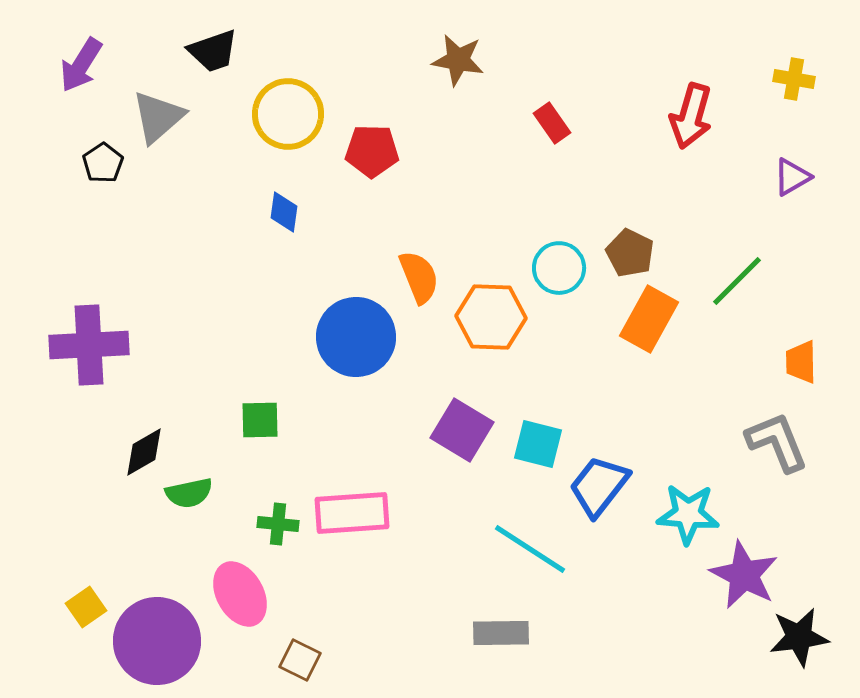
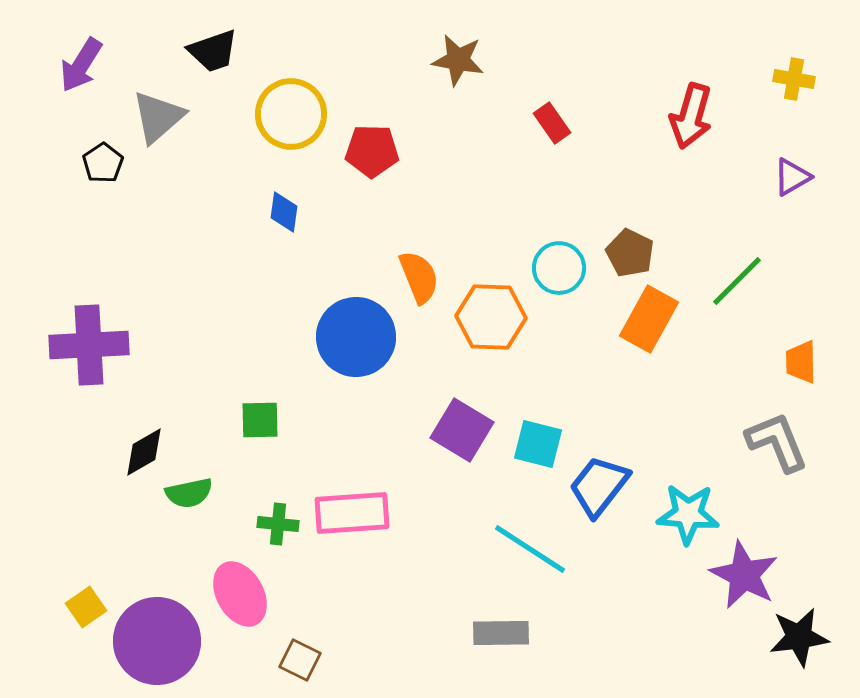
yellow circle: moved 3 px right
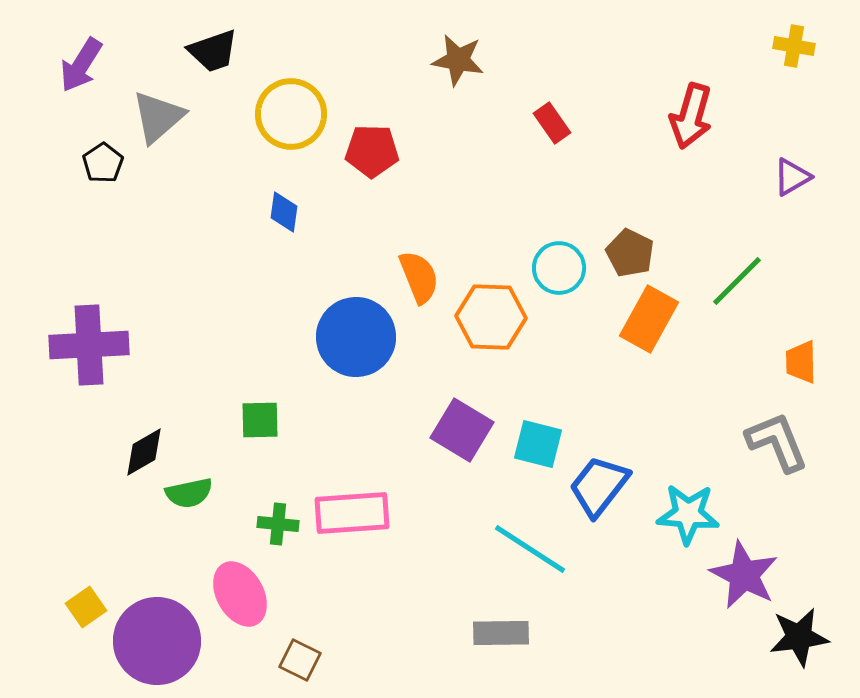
yellow cross: moved 33 px up
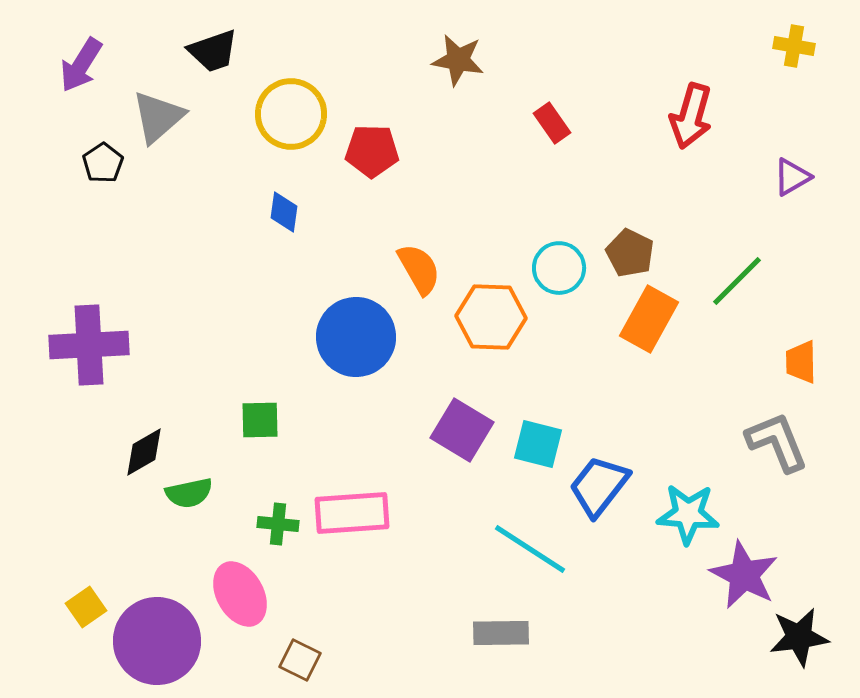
orange semicircle: moved 8 px up; rotated 8 degrees counterclockwise
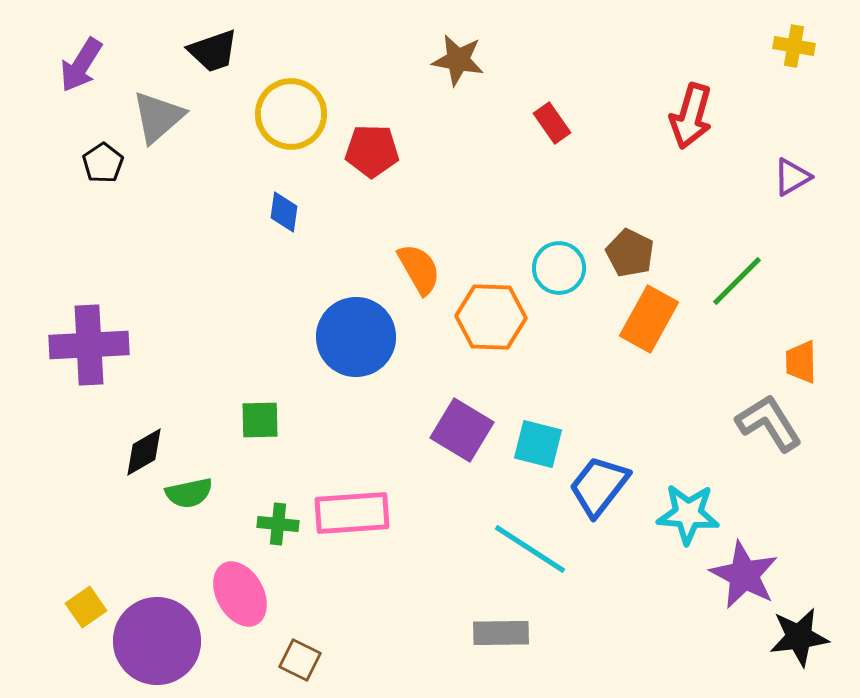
gray L-shape: moved 8 px left, 19 px up; rotated 10 degrees counterclockwise
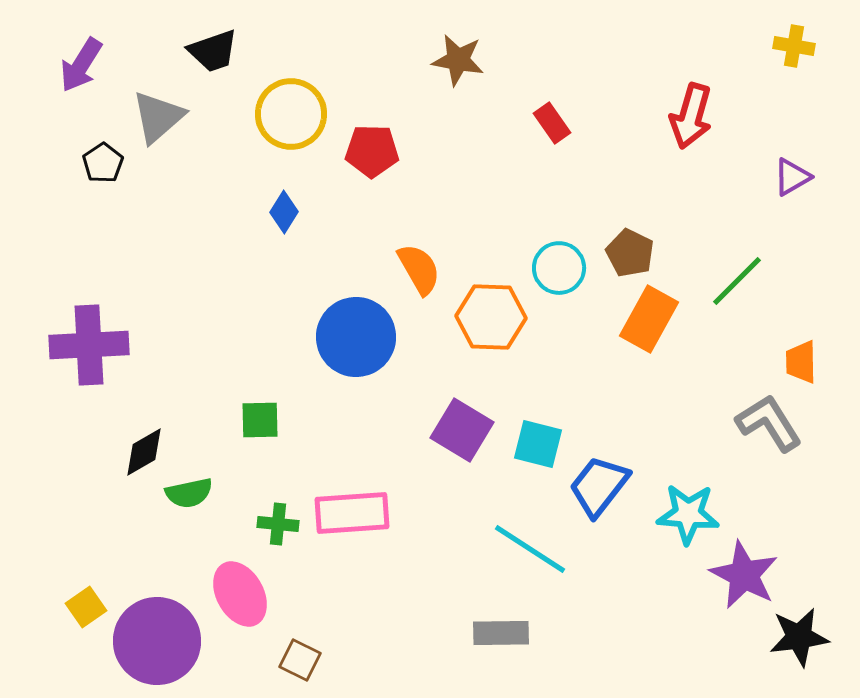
blue diamond: rotated 24 degrees clockwise
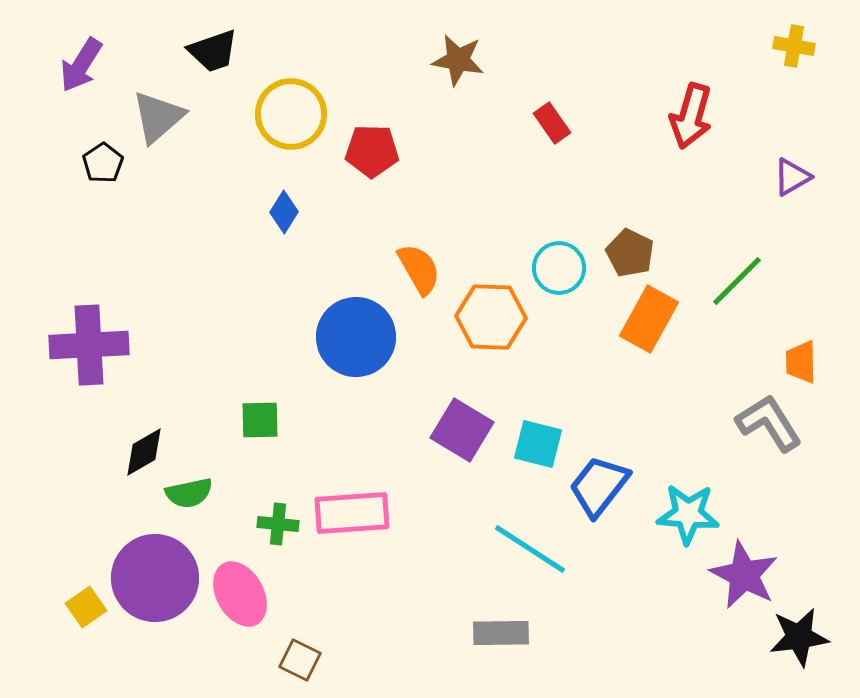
purple circle: moved 2 px left, 63 px up
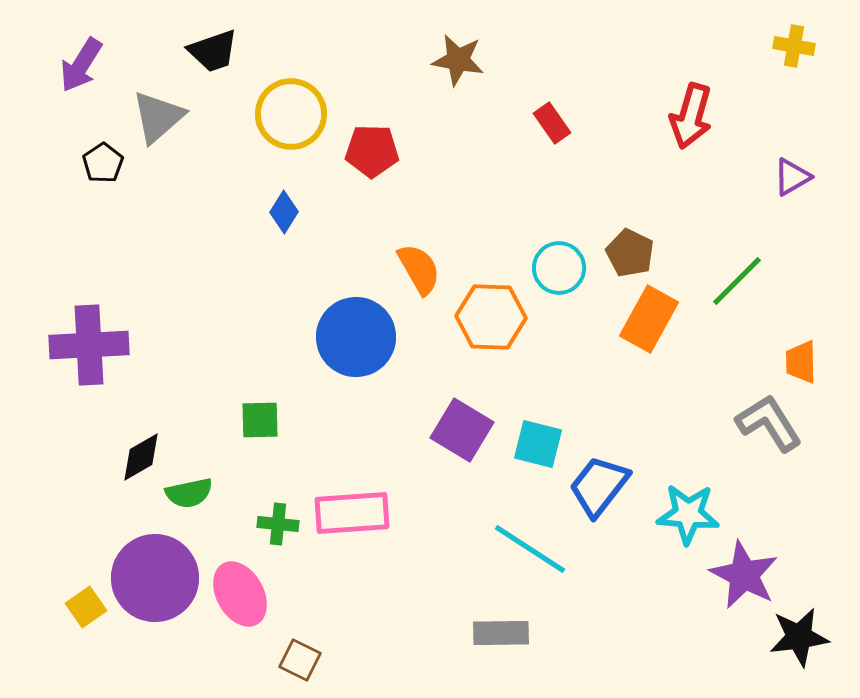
black diamond: moved 3 px left, 5 px down
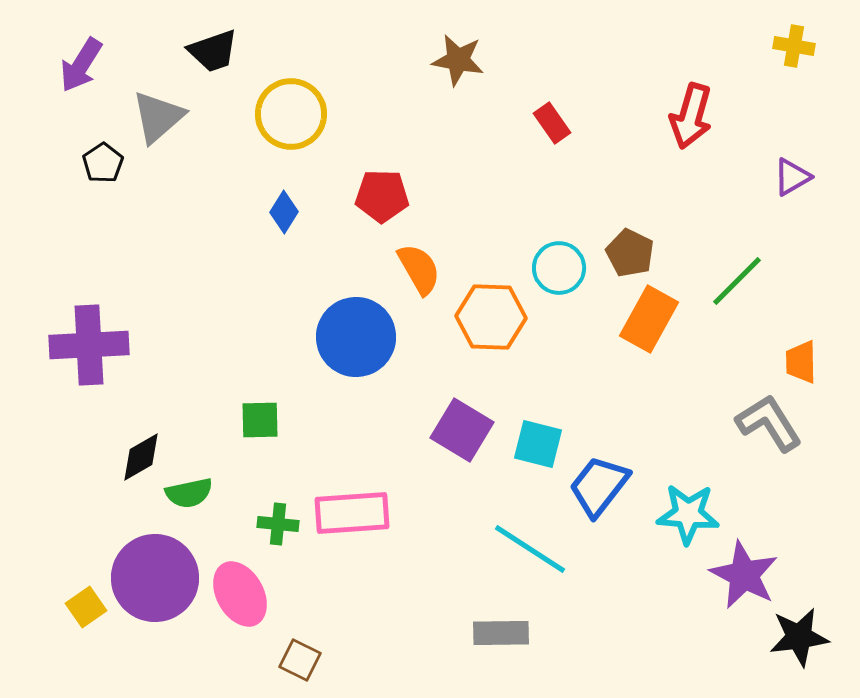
red pentagon: moved 10 px right, 45 px down
